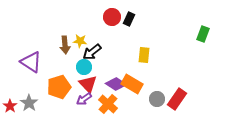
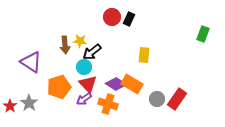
orange cross: rotated 24 degrees counterclockwise
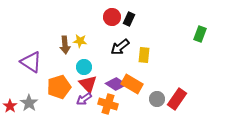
green rectangle: moved 3 px left
black arrow: moved 28 px right, 5 px up
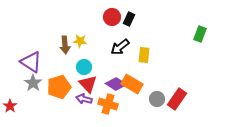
purple arrow: rotated 49 degrees clockwise
gray star: moved 4 px right, 20 px up
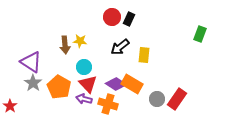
orange pentagon: rotated 25 degrees counterclockwise
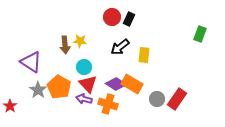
gray star: moved 5 px right, 7 px down
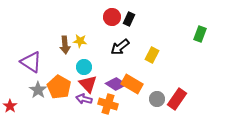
yellow rectangle: moved 8 px right; rotated 21 degrees clockwise
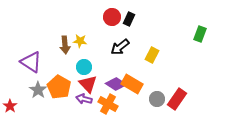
orange cross: rotated 12 degrees clockwise
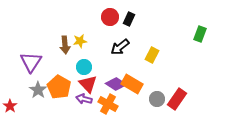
red circle: moved 2 px left
yellow star: rotated 16 degrees counterclockwise
purple triangle: rotated 30 degrees clockwise
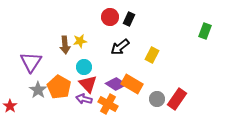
green rectangle: moved 5 px right, 3 px up
